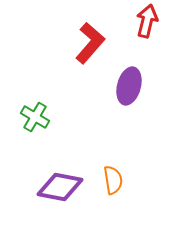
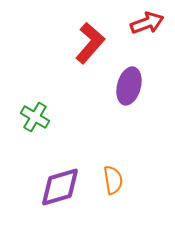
red arrow: moved 2 px down; rotated 56 degrees clockwise
purple diamond: rotated 27 degrees counterclockwise
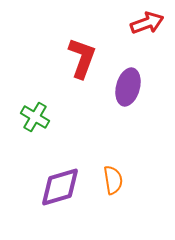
red L-shape: moved 8 px left, 15 px down; rotated 21 degrees counterclockwise
purple ellipse: moved 1 px left, 1 px down
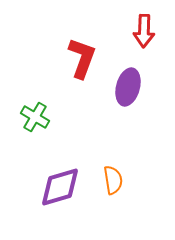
red arrow: moved 3 px left, 8 px down; rotated 112 degrees clockwise
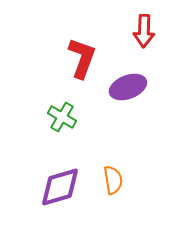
purple ellipse: rotated 54 degrees clockwise
green cross: moved 27 px right
